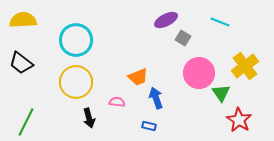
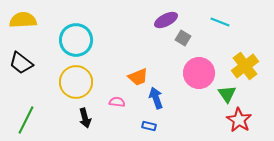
green triangle: moved 6 px right, 1 px down
black arrow: moved 4 px left
green line: moved 2 px up
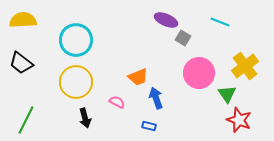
purple ellipse: rotated 50 degrees clockwise
pink semicircle: rotated 21 degrees clockwise
red star: rotated 10 degrees counterclockwise
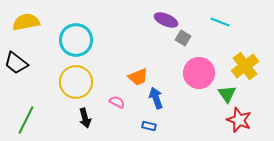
yellow semicircle: moved 3 px right, 2 px down; rotated 8 degrees counterclockwise
black trapezoid: moved 5 px left
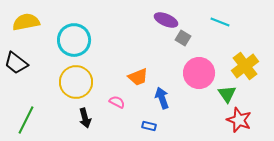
cyan circle: moved 2 px left
blue arrow: moved 6 px right
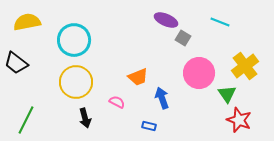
yellow semicircle: moved 1 px right
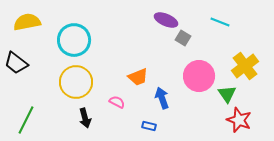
pink circle: moved 3 px down
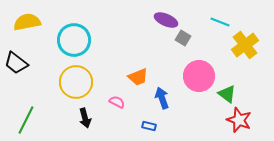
yellow cross: moved 21 px up
green triangle: rotated 18 degrees counterclockwise
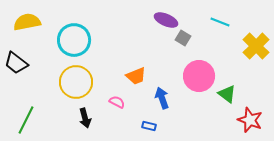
yellow cross: moved 11 px right, 1 px down; rotated 8 degrees counterclockwise
orange trapezoid: moved 2 px left, 1 px up
red star: moved 11 px right
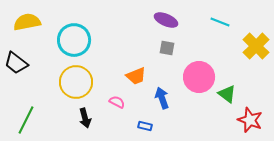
gray square: moved 16 px left, 10 px down; rotated 21 degrees counterclockwise
pink circle: moved 1 px down
blue rectangle: moved 4 px left
